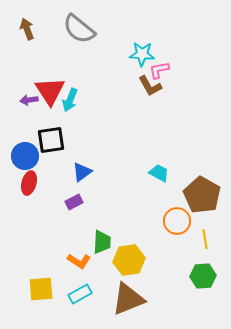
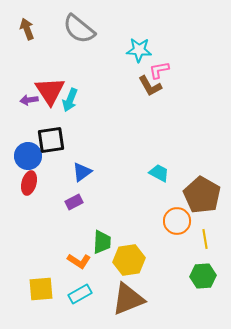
cyan star: moved 3 px left, 4 px up
blue circle: moved 3 px right
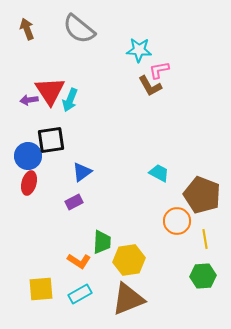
brown pentagon: rotated 9 degrees counterclockwise
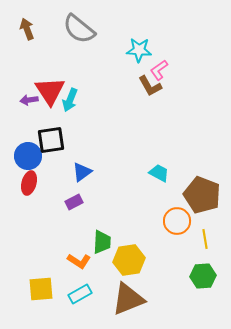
pink L-shape: rotated 25 degrees counterclockwise
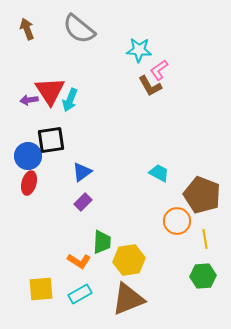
purple rectangle: moved 9 px right; rotated 18 degrees counterclockwise
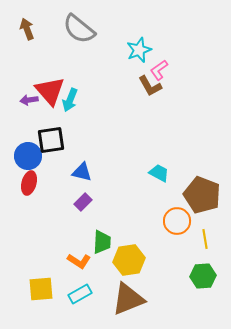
cyan star: rotated 25 degrees counterclockwise
red triangle: rotated 8 degrees counterclockwise
blue triangle: rotated 50 degrees clockwise
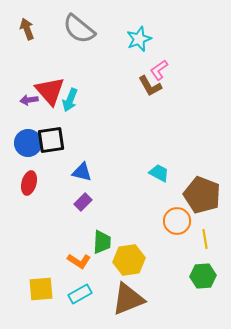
cyan star: moved 11 px up
blue circle: moved 13 px up
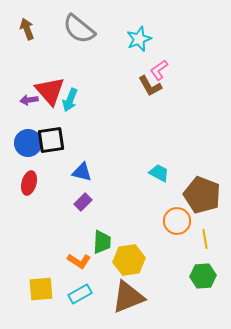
brown triangle: moved 2 px up
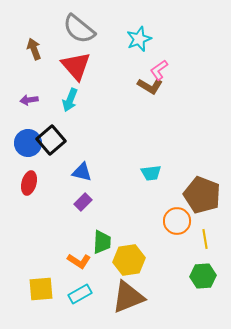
brown arrow: moved 7 px right, 20 px down
brown L-shape: rotated 30 degrees counterclockwise
red triangle: moved 26 px right, 25 px up
black square: rotated 32 degrees counterclockwise
cyan trapezoid: moved 8 px left; rotated 145 degrees clockwise
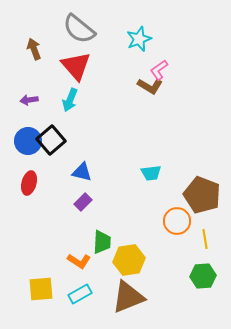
blue circle: moved 2 px up
